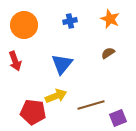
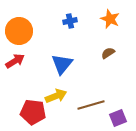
orange circle: moved 5 px left, 6 px down
red arrow: rotated 102 degrees counterclockwise
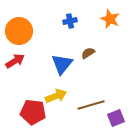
brown semicircle: moved 20 px left
purple square: moved 2 px left
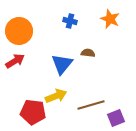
blue cross: rotated 24 degrees clockwise
brown semicircle: rotated 40 degrees clockwise
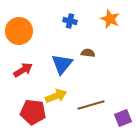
red arrow: moved 8 px right, 9 px down
purple square: moved 7 px right
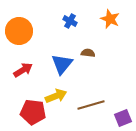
blue cross: rotated 16 degrees clockwise
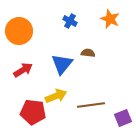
brown line: rotated 8 degrees clockwise
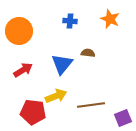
blue cross: rotated 24 degrees counterclockwise
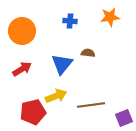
orange star: moved 2 px up; rotated 30 degrees counterclockwise
orange circle: moved 3 px right
red arrow: moved 1 px left, 1 px up
red pentagon: rotated 20 degrees counterclockwise
purple square: moved 1 px right
